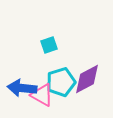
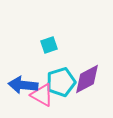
blue arrow: moved 1 px right, 3 px up
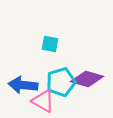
cyan square: moved 1 px right, 1 px up; rotated 30 degrees clockwise
purple diamond: rotated 44 degrees clockwise
pink triangle: moved 1 px right, 6 px down
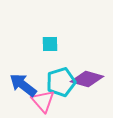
cyan square: rotated 12 degrees counterclockwise
blue arrow: rotated 32 degrees clockwise
pink triangle: rotated 20 degrees clockwise
